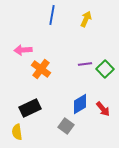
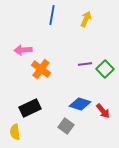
blue diamond: rotated 50 degrees clockwise
red arrow: moved 2 px down
yellow semicircle: moved 2 px left
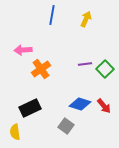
orange cross: rotated 18 degrees clockwise
red arrow: moved 1 px right, 5 px up
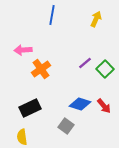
yellow arrow: moved 10 px right
purple line: moved 1 px up; rotated 32 degrees counterclockwise
yellow semicircle: moved 7 px right, 5 px down
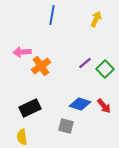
pink arrow: moved 1 px left, 2 px down
orange cross: moved 3 px up
gray square: rotated 21 degrees counterclockwise
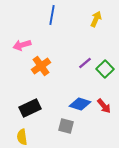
pink arrow: moved 7 px up; rotated 12 degrees counterclockwise
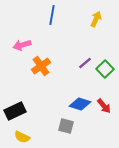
black rectangle: moved 15 px left, 3 px down
yellow semicircle: rotated 56 degrees counterclockwise
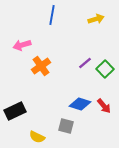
yellow arrow: rotated 49 degrees clockwise
yellow semicircle: moved 15 px right
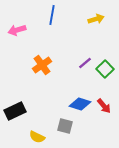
pink arrow: moved 5 px left, 15 px up
orange cross: moved 1 px right, 1 px up
gray square: moved 1 px left
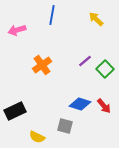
yellow arrow: rotated 119 degrees counterclockwise
purple line: moved 2 px up
